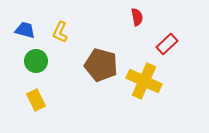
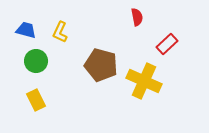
blue trapezoid: moved 1 px right
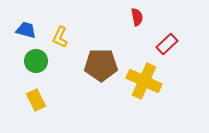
yellow L-shape: moved 5 px down
brown pentagon: rotated 16 degrees counterclockwise
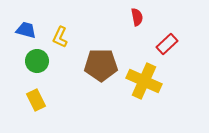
green circle: moved 1 px right
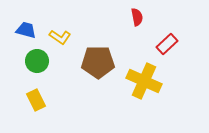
yellow L-shape: rotated 80 degrees counterclockwise
brown pentagon: moved 3 px left, 3 px up
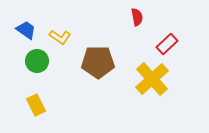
blue trapezoid: rotated 20 degrees clockwise
yellow cross: moved 8 px right, 2 px up; rotated 24 degrees clockwise
yellow rectangle: moved 5 px down
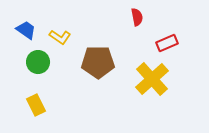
red rectangle: moved 1 px up; rotated 20 degrees clockwise
green circle: moved 1 px right, 1 px down
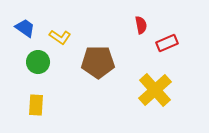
red semicircle: moved 4 px right, 8 px down
blue trapezoid: moved 1 px left, 2 px up
yellow cross: moved 3 px right, 11 px down
yellow rectangle: rotated 30 degrees clockwise
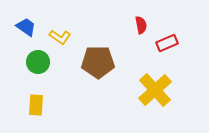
blue trapezoid: moved 1 px right, 1 px up
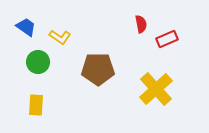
red semicircle: moved 1 px up
red rectangle: moved 4 px up
brown pentagon: moved 7 px down
yellow cross: moved 1 px right, 1 px up
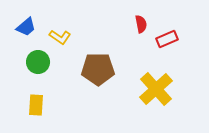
blue trapezoid: rotated 105 degrees clockwise
